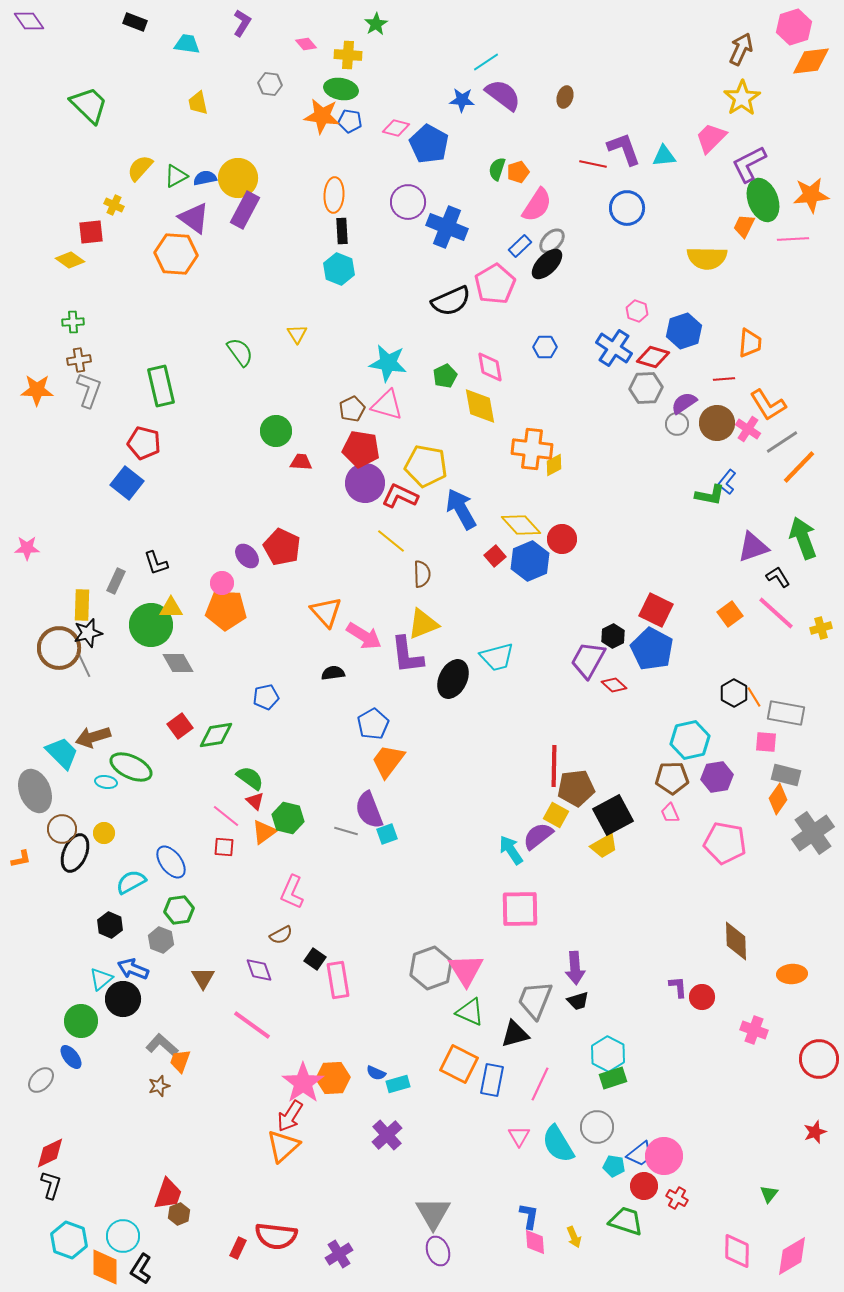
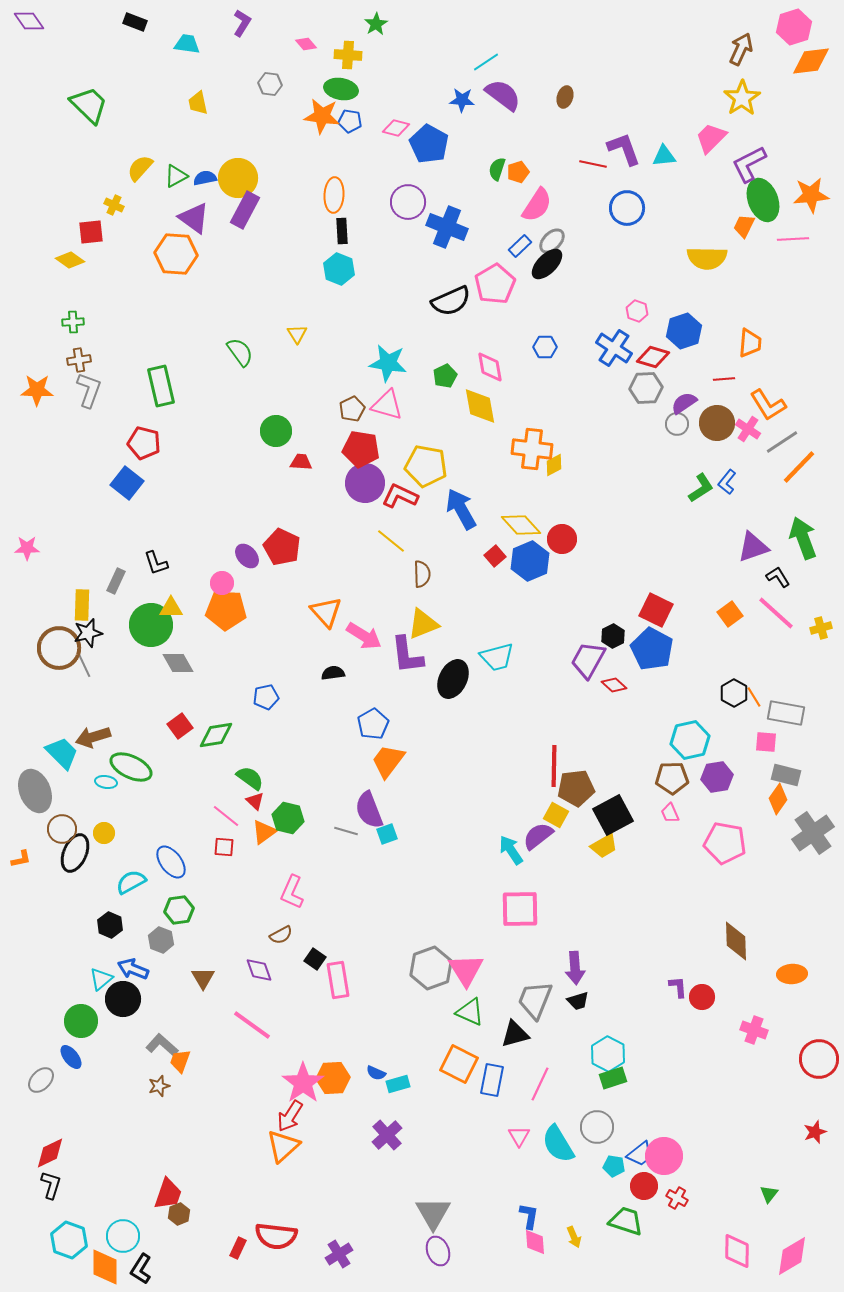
green L-shape at (710, 495): moved 9 px left, 7 px up; rotated 44 degrees counterclockwise
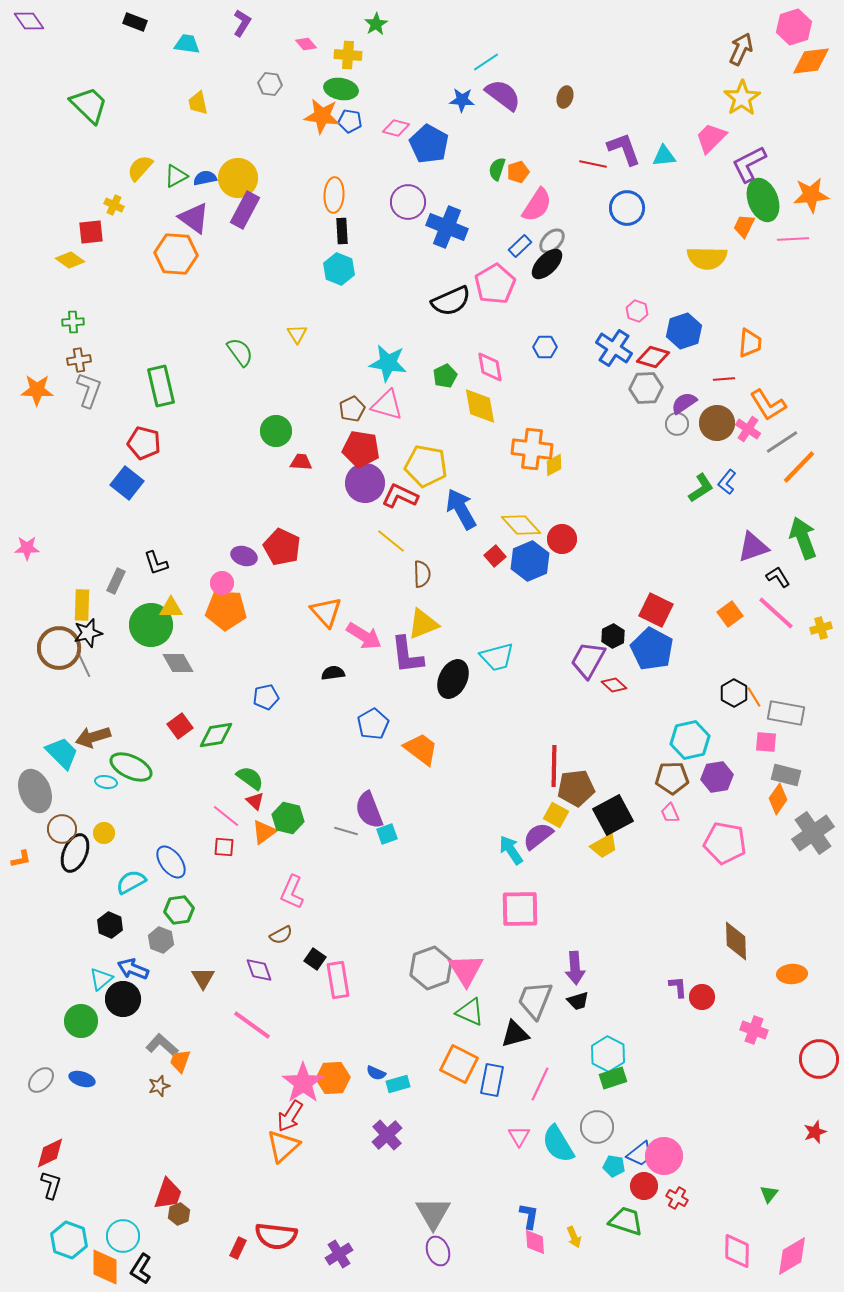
purple ellipse at (247, 556): moved 3 px left; rotated 30 degrees counterclockwise
orange trapezoid at (388, 761): moved 33 px right, 12 px up; rotated 90 degrees clockwise
blue ellipse at (71, 1057): moved 11 px right, 22 px down; rotated 35 degrees counterclockwise
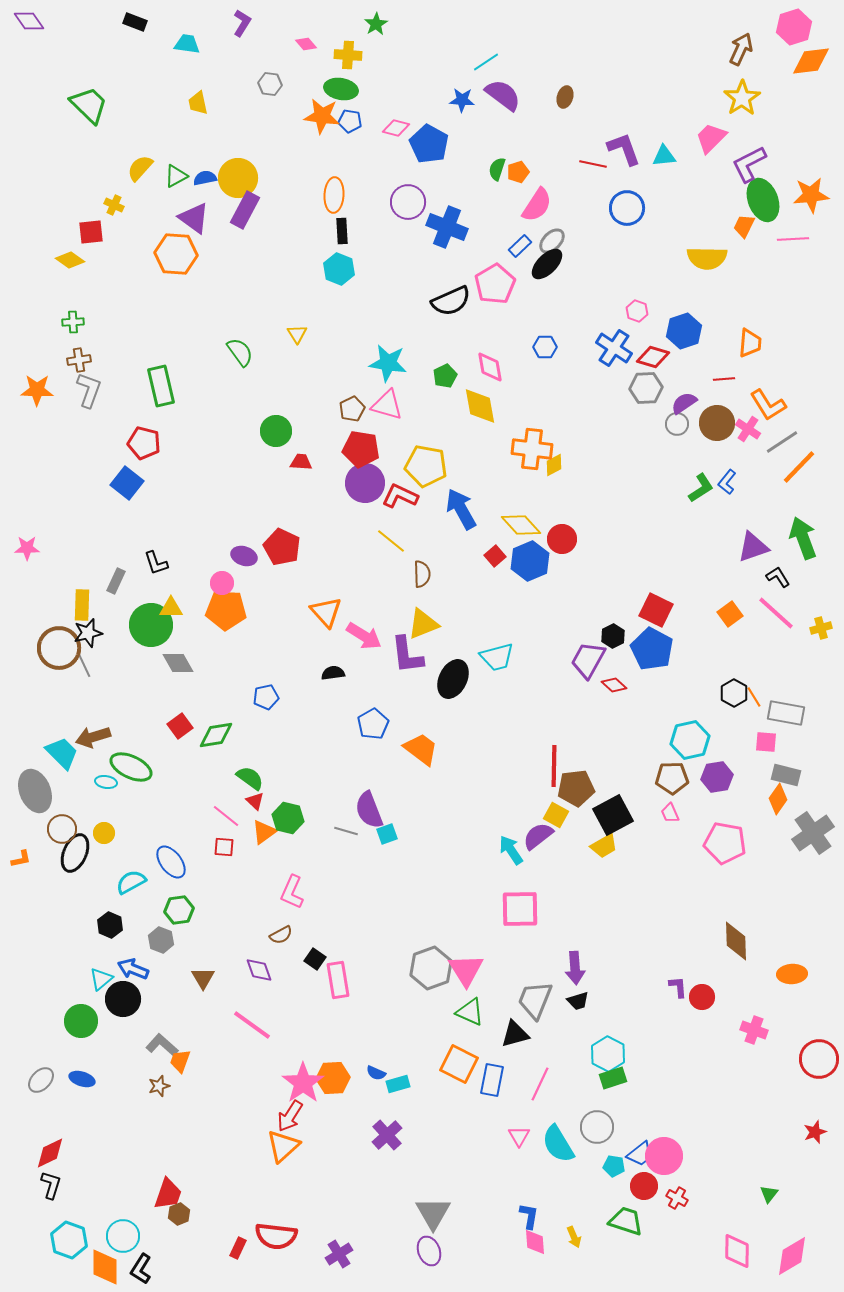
purple ellipse at (438, 1251): moved 9 px left
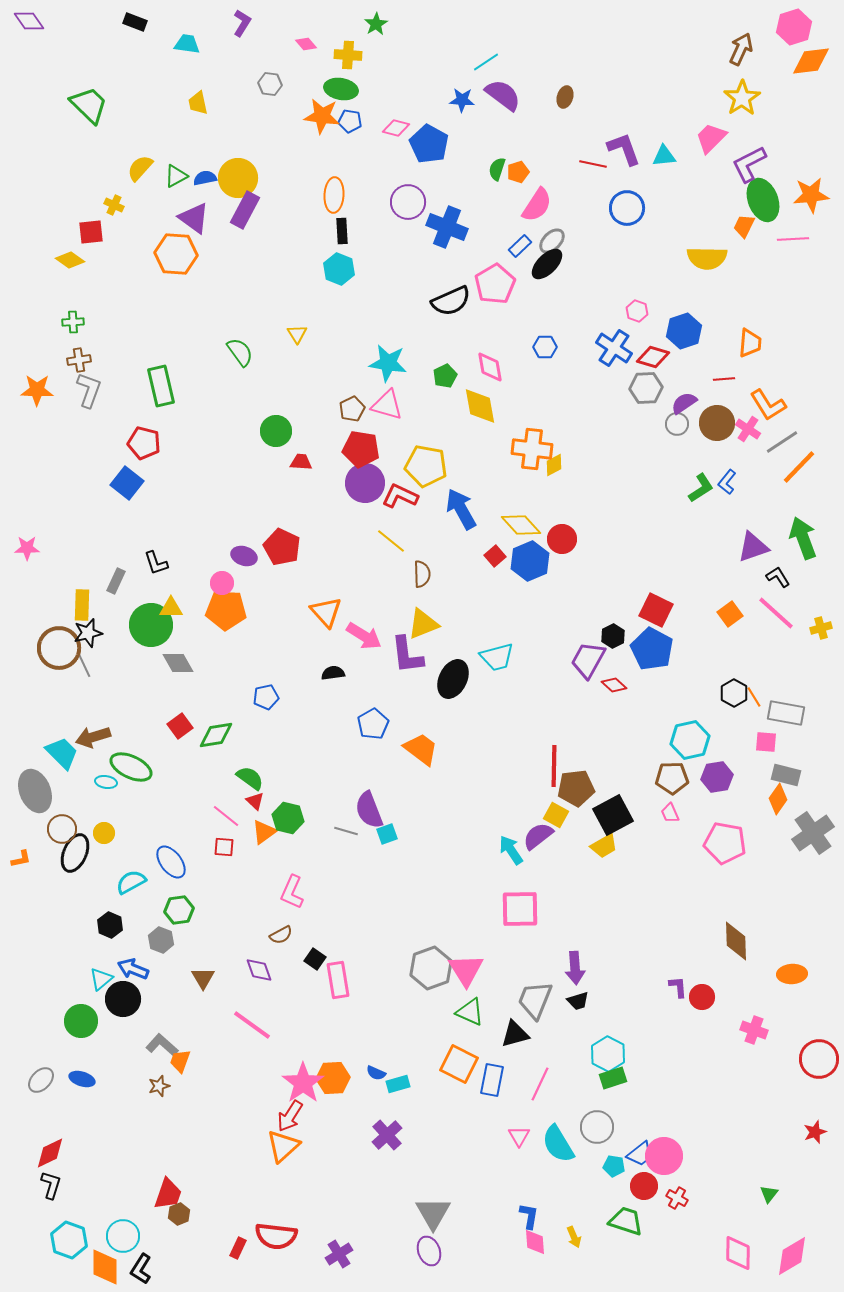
pink diamond at (737, 1251): moved 1 px right, 2 px down
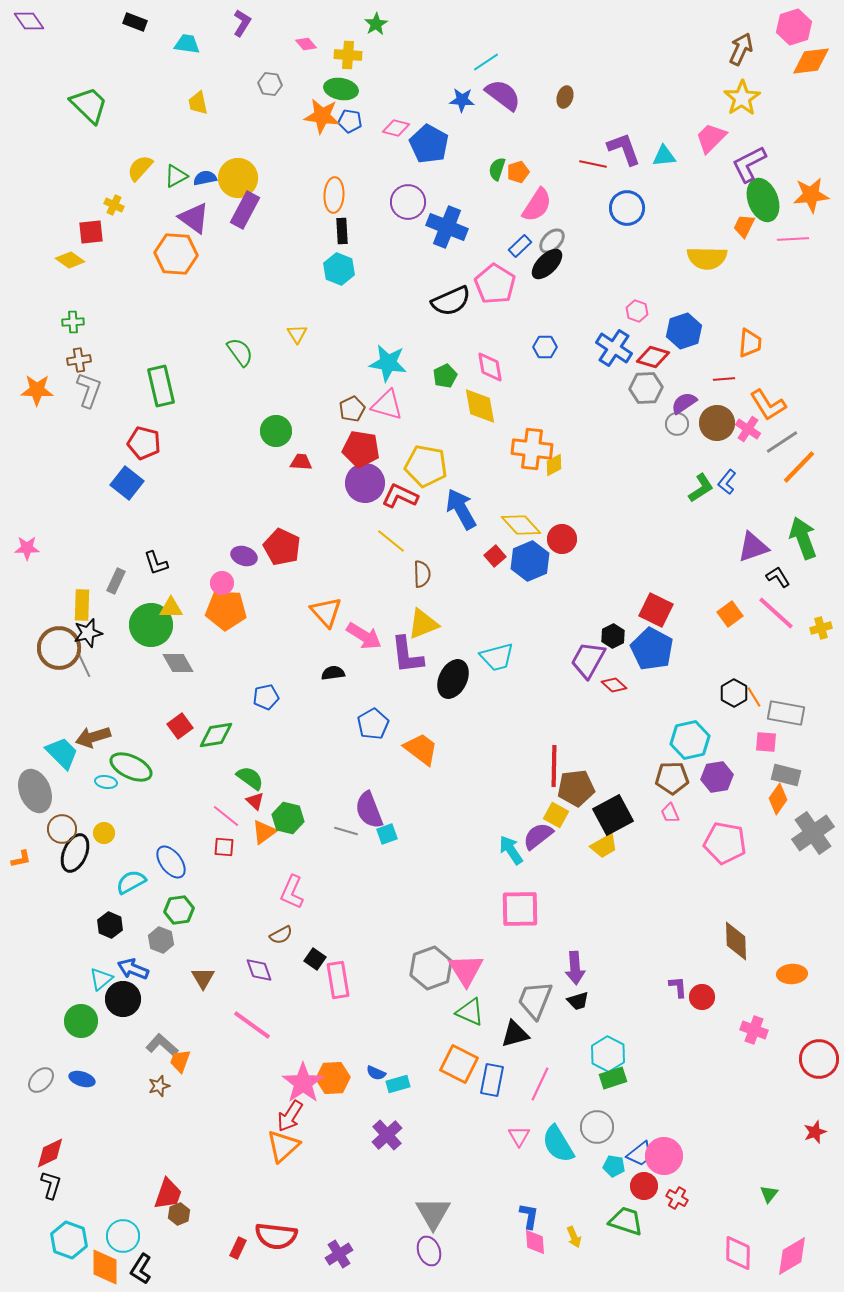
pink pentagon at (495, 284): rotated 9 degrees counterclockwise
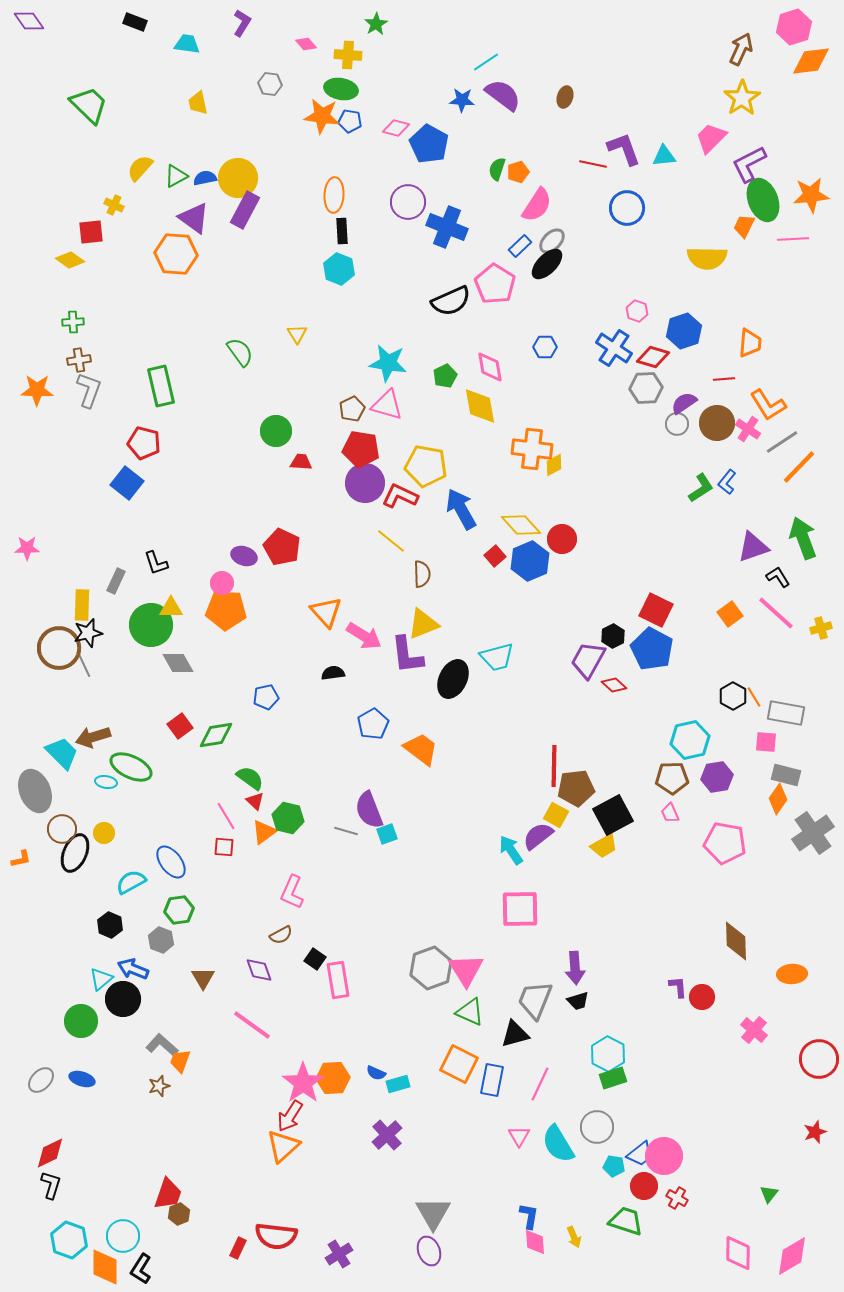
black hexagon at (734, 693): moved 1 px left, 3 px down
pink line at (226, 816): rotated 20 degrees clockwise
pink cross at (754, 1030): rotated 20 degrees clockwise
